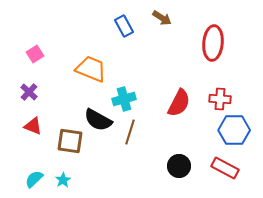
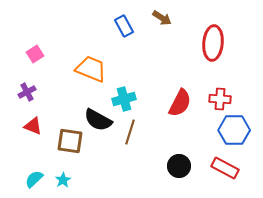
purple cross: moved 2 px left; rotated 18 degrees clockwise
red semicircle: moved 1 px right
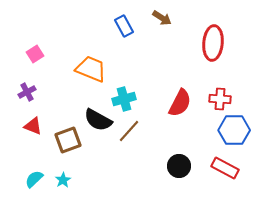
brown line: moved 1 px left, 1 px up; rotated 25 degrees clockwise
brown square: moved 2 px left, 1 px up; rotated 28 degrees counterclockwise
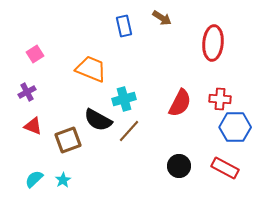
blue rectangle: rotated 15 degrees clockwise
blue hexagon: moved 1 px right, 3 px up
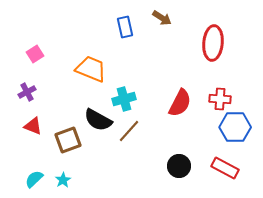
blue rectangle: moved 1 px right, 1 px down
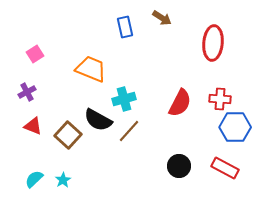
brown square: moved 5 px up; rotated 28 degrees counterclockwise
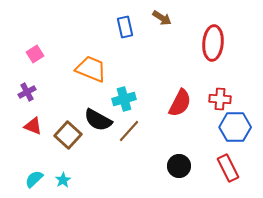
red rectangle: moved 3 px right; rotated 36 degrees clockwise
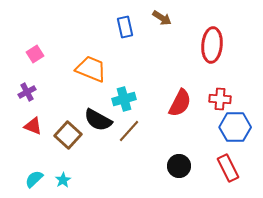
red ellipse: moved 1 px left, 2 px down
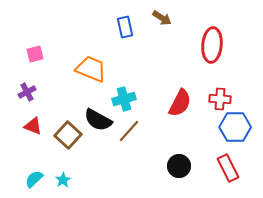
pink square: rotated 18 degrees clockwise
